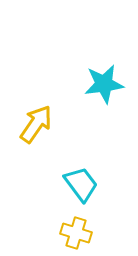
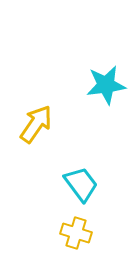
cyan star: moved 2 px right, 1 px down
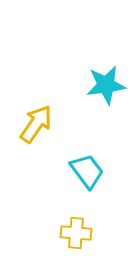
cyan trapezoid: moved 6 px right, 13 px up
yellow cross: rotated 12 degrees counterclockwise
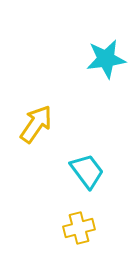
cyan star: moved 26 px up
yellow cross: moved 3 px right, 5 px up; rotated 20 degrees counterclockwise
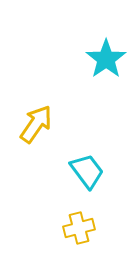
cyan star: rotated 27 degrees counterclockwise
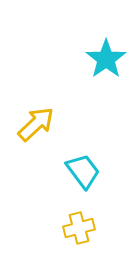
yellow arrow: rotated 12 degrees clockwise
cyan trapezoid: moved 4 px left
